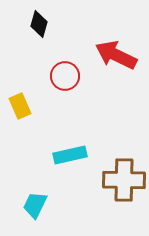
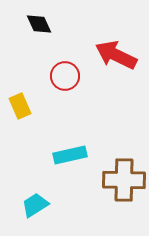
black diamond: rotated 40 degrees counterclockwise
cyan trapezoid: rotated 32 degrees clockwise
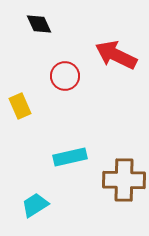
cyan rectangle: moved 2 px down
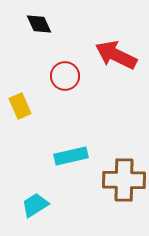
cyan rectangle: moved 1 px right, 1 px up
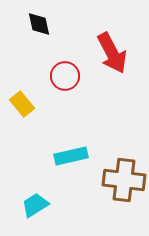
black diamond: rotated 12 degrees clockwise
red arrow: moved 4 px left, 2 px up; rotated 144 degrees counterclockwise
yellow rectangle: moved 2 px right, 2 px up; rotated 15 degrees counterclockwise
brown cross: rotated 6 degrees clockwise
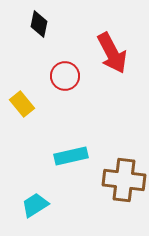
black diamond: rotated 24 degrees clockwise
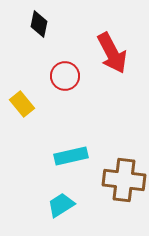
cyan trapezoid: moved 26 px right
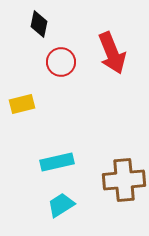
red arrow: rotated 6 degrees clockwise
red circle: moved 4 px left, 14 px up
yellow rectangle: rotated 65 degrees counterclockwise
cyan rectangle: moved 14 px left, 6 px down
brown cross: rotated 12 degrees counterclockwise
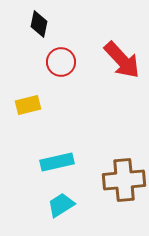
red arrow: moved 10 px right, 7 px down; rotated 21 degrees counterclockwise
yellow rectangle: moved 6 px right, 1 px down
